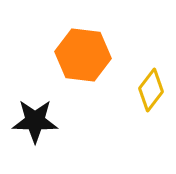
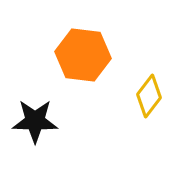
yellow diamond: moved 2 px left, 6 px down
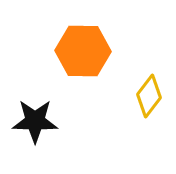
orange hexagon: moved 4 px up; rotated 6 degrees counterclockwise
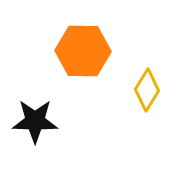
yellow diamond: moved 2 px left, 6 px up; rotated 6 degrees counterclockwise
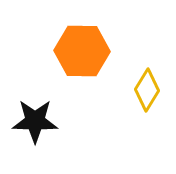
orange hexagon: moved 1 px left
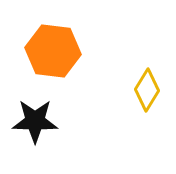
orange hexagon: moved 29 px left; rotated 6 degrees clockwise
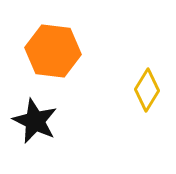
black star: rotated 24 degrees clockwise
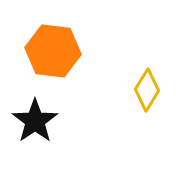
black star: rotated 12 degrees clockwise
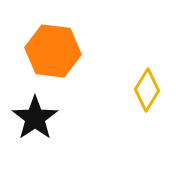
black star: moved 3 px up
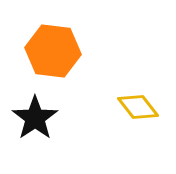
yellow diamond: moved 9 px left, 17 px down; rotated 69 degrees counterclockwise
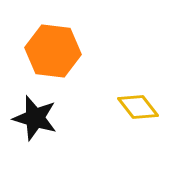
black star: rotated 21 degrees counterclockwise
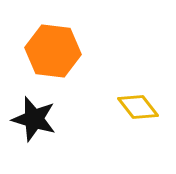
black star: moved 1 px left, 1 px down
